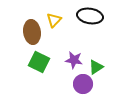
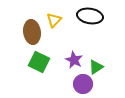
purple star: rotated 18 degrees clockwise
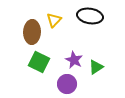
brown ellipse: rotated 10 degrees clockwise
purple circle: moved 16 px left
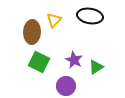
purple circle: moved 1 px left, 2 px down
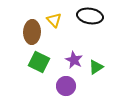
yellow triangle: rotated 28 degrees counterclockwise
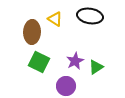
yellow triangle: moved 1 px right, 1 px up; rotated 14 degrees counterclockwise
purple star: moved 1 px right, 1 px down; rotated 18 degrees clockwise
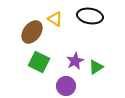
brown ellipse: rotated 35 degrees clockwise
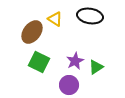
purple circle: moved 3 px right, 1 px up
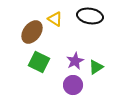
purple circle: moved 4 px right
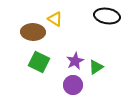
black ellipse: moved 17 px right
brown ellipse: moved 1 px right; rotated 55 degrees clockwise
